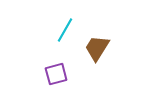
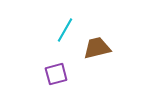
brown trapezoid: rotated 44 degrees clockwise
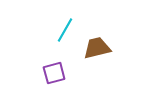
purple square: moved 2 px left, 1 px up
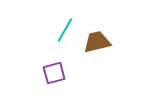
brown trapezoid: moved 6 px up
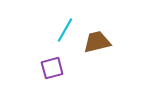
purple square: moved 2 px left, 5 px up
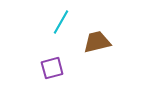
cyan line: moved 4 px left, 8 px up
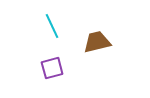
cyan line: moved 9 px left, 4 px down; rotated 55 degrees counterclockwise
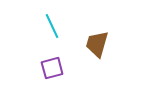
brown trapezoid: moved 2 px down; rotated 60 degrees counterclockwise
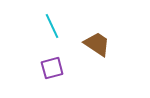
brown trapezoid: rotated 108 degrees clockwise
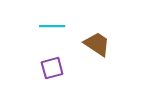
cyan line: rotated 65 degrees counterclockwise
